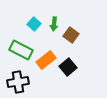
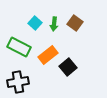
cyan square: moved 1 px right, 1 px up
brown square: moved 4 px right, 12 px up
green rectangle: moved 2 px left, 3 px up
orange rectangle: moved 2 px right, 5 px up
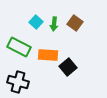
cyan square: moved 1 px right, 1 px up
orange rectangle: rotated 42 degrees clockwise
black cross: rotated 25 degrees clockwise
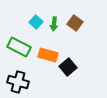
orange rectangle: rotated 12 degrees clockwise
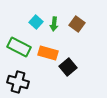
brown square: moved 2 px right, 1 px down
orange rectangle: moved 2 px up
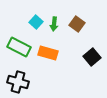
black square: moved 24 px right, 10 px up
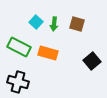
brown square: rotated 21 degrees counterclockwise
black square: moved 4 px down
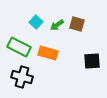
green arrow: moved 3 px right, 1 px down; rotated 48 degrees clockwise
black square: rotated 36 degrees clockwise
black cross: moved 4 px right, 5 px up
